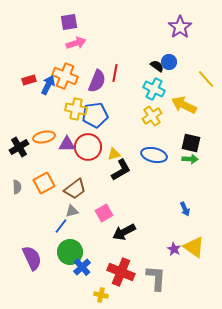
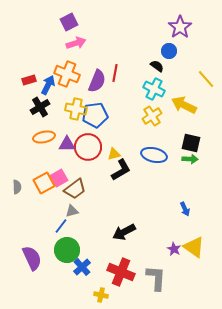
purple square at (69, 22): rotated 18 degrees counterclockwise
blue circle at (169, 62): moved 11 px up
orange cross at (65, 76): moved 2 px right, 2 px up
black cross at (19, 147): moved 21 px right, 40 px up
pink square at (104, 213): moved 45 px left, 35 px up
green circle at (70, 252): moved 3 px left, 2 px up
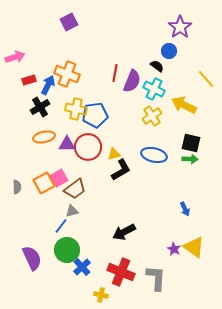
pink arrow at (76, 43): moved 61 px left, 14 px down
purple semicircle at (97, 81): moved 35 px right
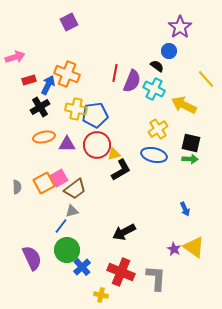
yellow cross at (152, 116): moved 6 px right, 13 px down
red circle at (88, 147): moved 9 px right, 2 px up
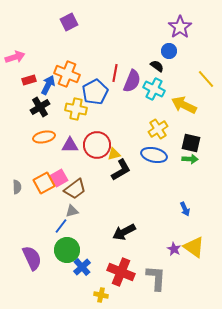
blue pentagon at (95, 115): moved 23 px up; rotated 20 degrees counterclockwise
purple triangle at (67, 144): moved 3 px right, 1 px down
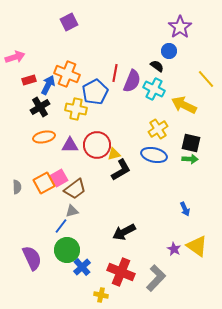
yellow triangle at (194, 247): moved 3 px right, 1 px up
gray L-shape at (156, 278): rotated 40 degrees clockwise
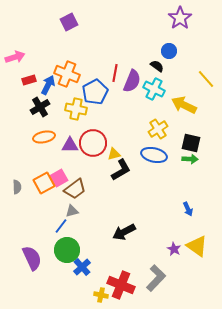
purple star at (180, 27): moved 9 px up
red circle at (97, 145): moved 4 px left, 2 px up
blue arrow at (185, 209): moved 3 px right
red cross at (121, 272): moved 13 px down
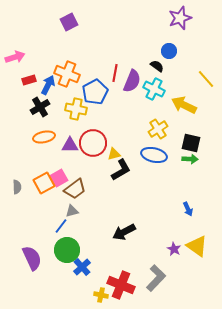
purple star at (180, 18): rotated 15 degrees clockwise
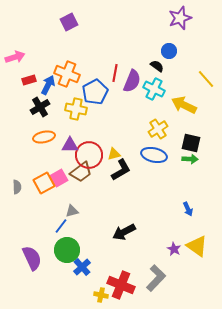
red circle at (93, 143): moved 4 px left, 12 px down
brown trapezoid at (75, 189): moved 6 px right, 17 px up
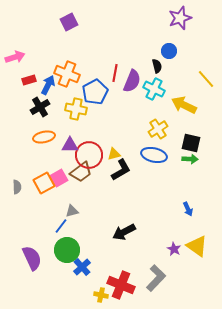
black semicircle at (157, 66): rotated 40 degrees clockwise
